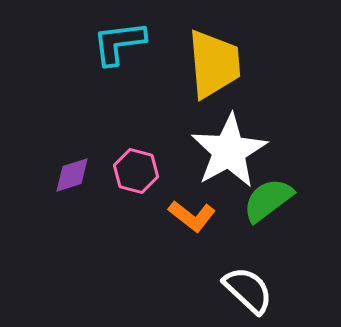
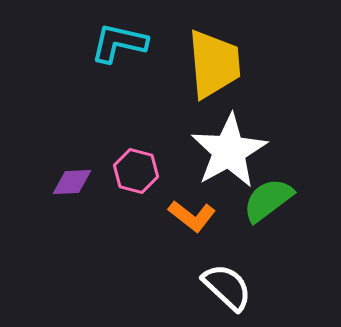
cyan L-shape: rotated 20 degrees clockwise
purple diamond: moved 7 px down; rotated 15 degrees clockwise
white semicircle: moved 21 px left, 3 px up
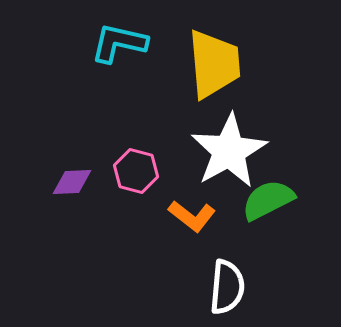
green semicircle: rotated 10 degrees clockwise
white semicircle: rotated 52 degrees clockwise
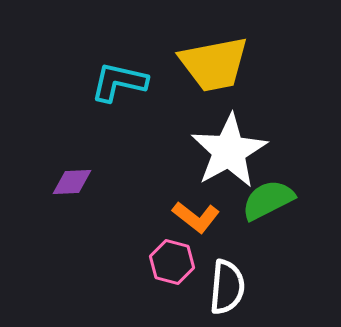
cyan L-shape: moved 39 px down
yellow trapezoid: rotated 84 degrees clockwise
pink hexagon: moved 36 px right, 91 px down
orange L-shape: moved 4 px right, 1 px down
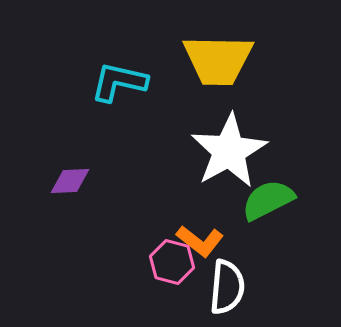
yellow trapezoid: moved 4 px right, 4 px up; rotated 12 degrees clockwise
purple diamond: moved 2 px left, 1 px up
orange L-shape: moved 4 px right, 24 px down
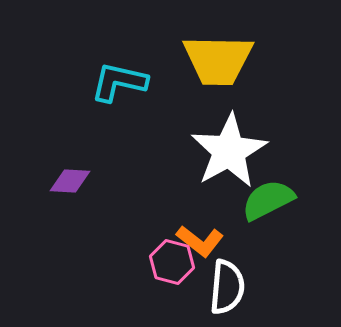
purple diamond: rotated 6 degrees clockwise
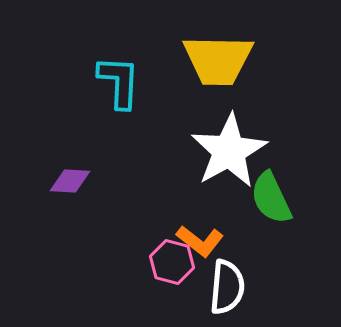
cyan L-shape: rotated 80 degrees clockwise
green semicircle: moved 3 px right, 2 px up; rotated 88 degrees counterclockwise
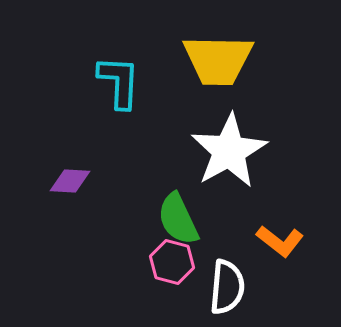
green semicircle: moved 93 px left, 21 px down
orange L-shape: moved 80 px right
